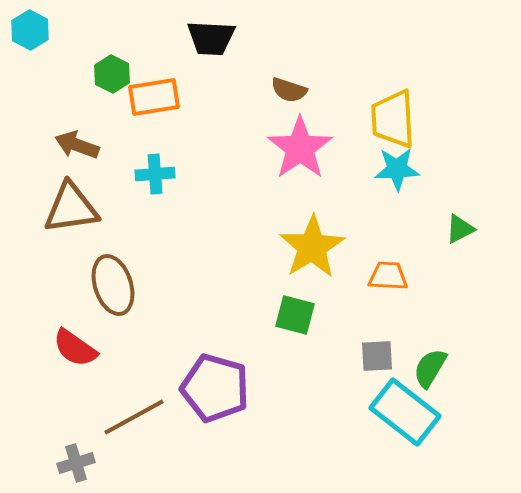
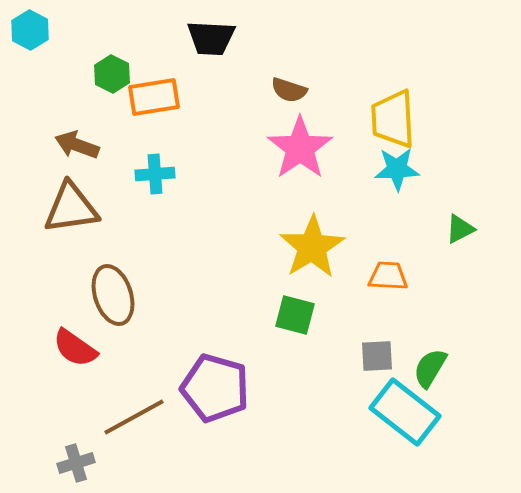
brown ellipse: moved 10 px down
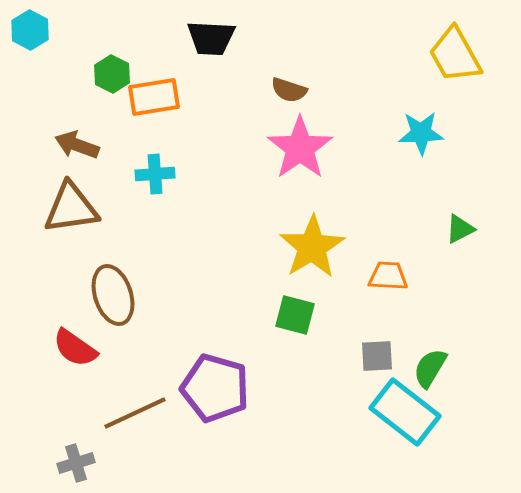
yellow trapezoid: moved 62 px right, 64 px up; rotated 26 degrees counterclockwise
cyan star: moved 24 px right, 36 px up
brown line: moved 1 px right, 4 px up; rotated 4 degrees clockwise
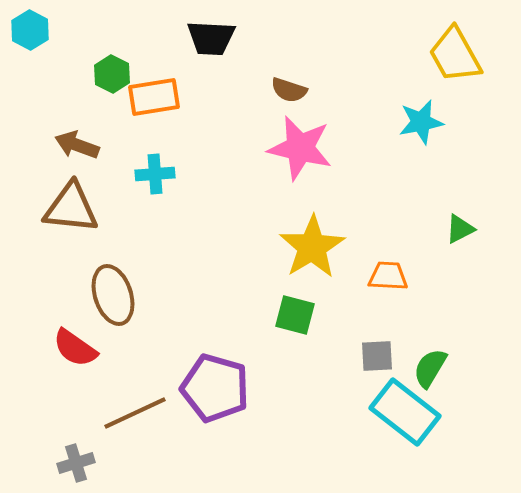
cyan star: moved 11 px up; rotated 9 degrees counterclockwise
pink star: rotated 24 degrees counterclockwise
brown triangle: rotated 14 degrees clockwise
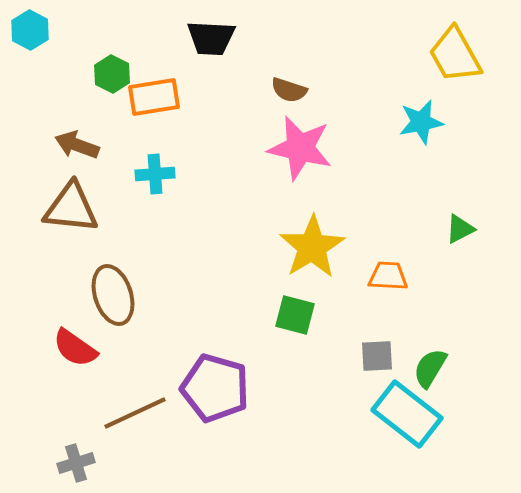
cyan rectangle: moved 2 px right, 2 px down
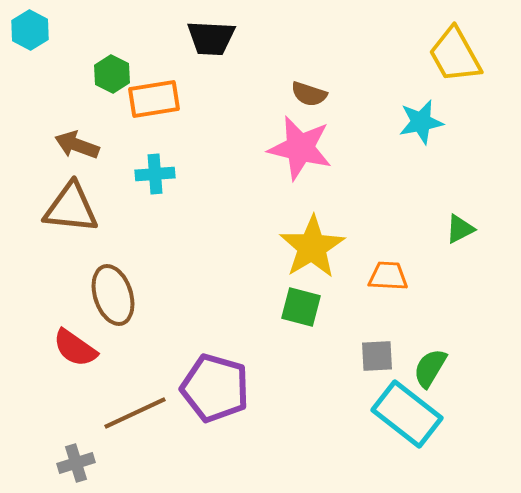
brown semicircle: moved 20 px right, 4 px down
orange rectangle: moved 2 px down
green square: moved 6 px right, 8 px up
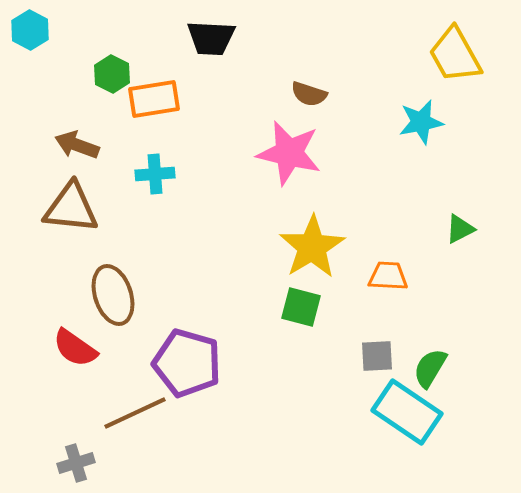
pink star: moved 11 px left, 5 px down
purple pentagon: moved 28 px left, 25 px up
cyan rectangle: moved 2 px up; rotated 4 degrees counterclockwise
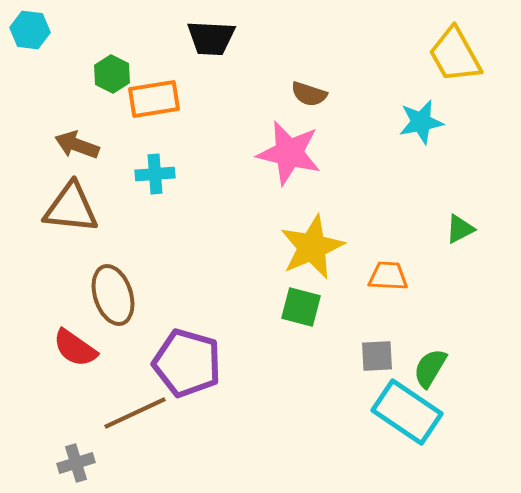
cyan hexagon: rotated 21 degrees counterclockwise
yellow star: rotated 8 degrees clockwise
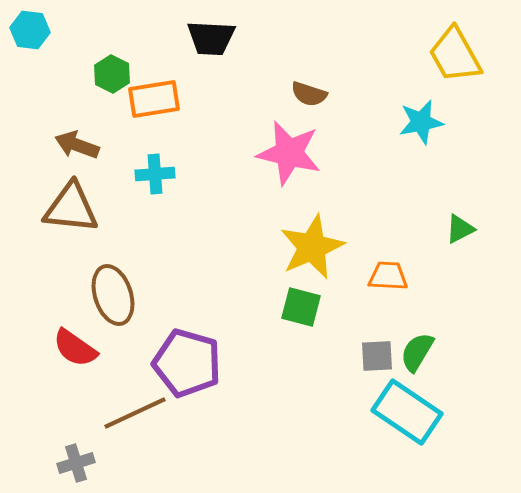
green semicircle: moved 13 px left, 16 px up
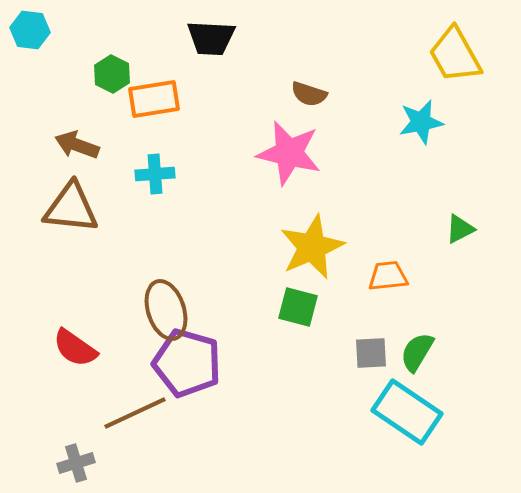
orange trapezoid: rotated 9 degrees counterclockwise
brown ellipse: moved 53 px right, 15 px down
green square: moved 3 px left
gray square: moved 6 px left, 3 px up
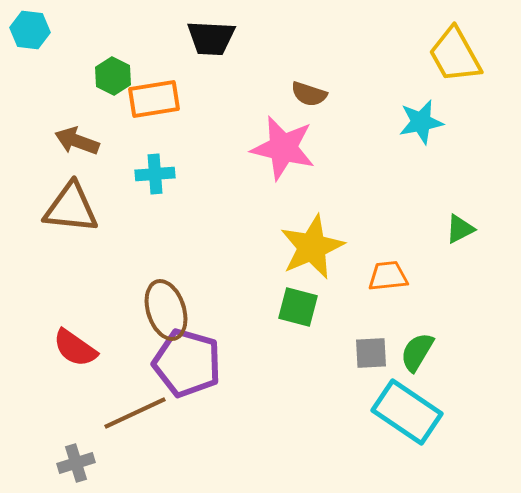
green hexagon: moved 1 px right, 2 px down
brown arrow: moved 4 px up
pink star: moved 6 px left, 5 px up
